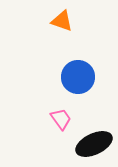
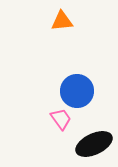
orange triangle: rotated 25 degrees counterclockwise
blue circle: moved 1 px left, 14 px down
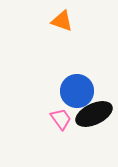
orange triangle: rotated 25 degrees clockwise
black ellipse: moved 30 px up
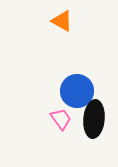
orange triangle: rotated 10 degrees clockwise
black ellipse: moved 5 px down; rotated 60 degrees counterclockwise
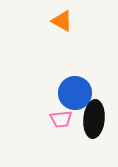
blue circle: moved 2 px left, 2 px down
pink trapezoid: rotated 120 degrees clockwise
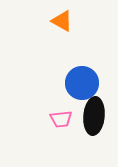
blue circle: moved 7 px right, 10 px up
black ellipse: moved 3 px up
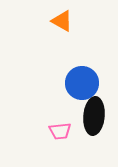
pink trapezoid: moved 1 px left, 12 px down
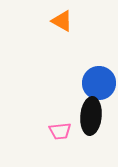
blue circle: moved 17 px right
black ellipse: moved 3 px left
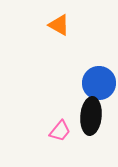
orange triangle: moved 3 px left, 4 px down
pink trapezoid: rotated 45 degrees counterclockwise
